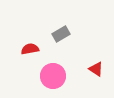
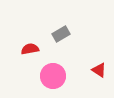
red triangle: moved 3 px right, 1 px down
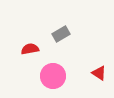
red triangle: moved 3 px down
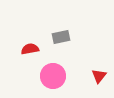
gray rectangle: moved 3 px down; rotated 18 degrees clockwise
red triangle: moved 3 px down; rotated 35 degrees clockwise
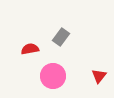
gray rectangle: rotated 42 degrees counterclockwise
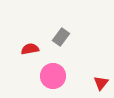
red triangle: moved 2 px right, 7 px down
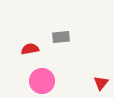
gray rectangle: rotated 48 degrees clockwise
pink circle: moved 11 px left, 5 px down
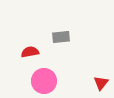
red semicircle: moved 3 px down
pink circle: moved 2 px right
